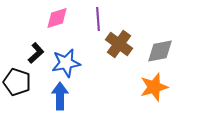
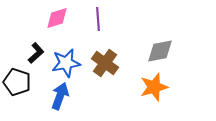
brown cross: moved 14 px left, 19 px down
blue arrow: rotated 20 degrees clockwise
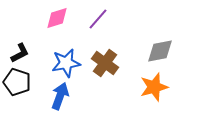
purple line: rotated 45 degrees clockwise
black L-shape: moved 16 px left; rotated 15 degrees clockwise
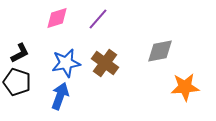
orange star: moved 31 px right; rotated 12 degrees clockwise
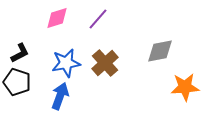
brown cross: rotated 12 degrees clockwise
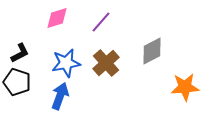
purple line: moved 3 px right, 3 px down
gray diamond: moved 8 px left; rotated 16 degrees counterclockwise
brown cross: moved 1 px right
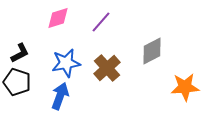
pink diamond: moved 1 px right
brown cross: moved 1 px right, 5 px down
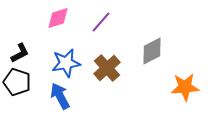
blue arrow: rotated 48 degrees counterclockwise
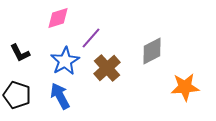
purple line: moved 10 px left, 16 px down
black L-shape: rotated 90 degrees clockwise
blue star: moved 1 px left, 2 px up; rotated 20 degrees counterclockwise
black pentagon: moved 13 px down
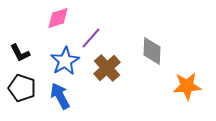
gray diamond: rotated 60 degrees counterclockwise
orange star: moved 2 px right, 1 px up
black pentagon: moved 5 px right, 7 px up
